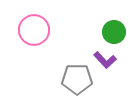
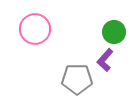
pink circle: moved 1 px right, 1 px up
purple L-shape: rotated 85 degrees clockwise
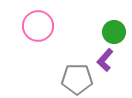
pink circle: moved 3 px right, 3 px up
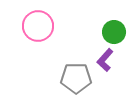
gray pentagon: moved 1 px left, 1 px up
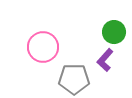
pink circle: moved 5 px right, 21 px down
gray pentagon: moved 2 px left, 1 px down
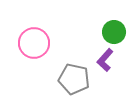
pink circle: moved 9 px left, 4 px up
gray pentagon: rotated 12 degrees clockwise
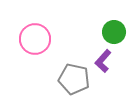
pink circle: moved 1 px right, 4 px up
purple L-shape: moved 2 px left, 1 px down
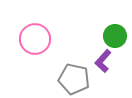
green circle: moved 1 px right, 4 px down
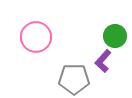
pink circle: moved 1 px right, 2 px up
gray pentagon: rotated 12 degrees counterclockwise
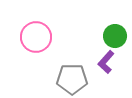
purple L-shape: moved 3 px right, 1 px down
gray pentagon: moved 2 px left
